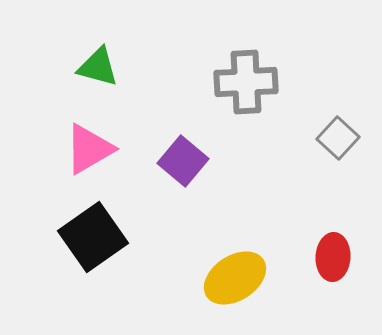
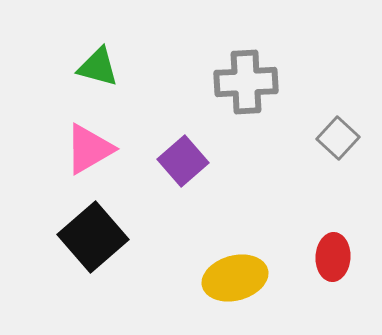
purple square: rotated 9 degrees clockwise
black square: rotated 6 degrees counterclockwise
yellow ellipse: rotated 18 degrees clockwise
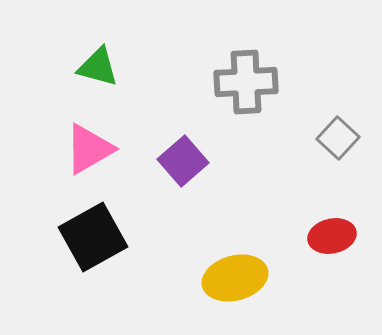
black square: rotated 12 degrees clockwise
red ellipse: moved 1 px left, 21 px up; rotated 75 degrees clockwise
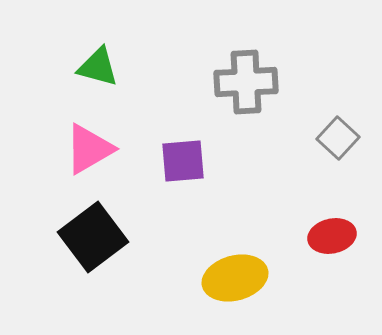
purple square: rotated 36 degrees clockwise
black square: rotated 8 degrees counterclockwise
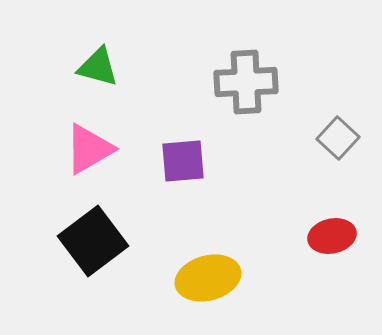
black square: moved 4 px down
yellow ellipse: moved 27 px left
